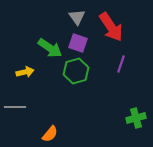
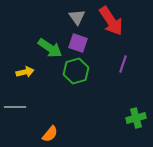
red arrow: moved 6 px up
purple line: moved 2 px right
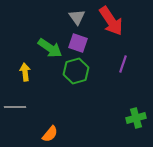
yellow arrow: rotated 84 degrees counterclockwise
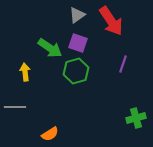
gray triangle: moved 2 px up; rotated 30 degrees clockwise
orange semicircle: rotated 18 degrees clockwise
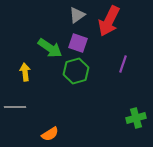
red arrow: moved 2 px left; rotated 60 degrees clockwise
